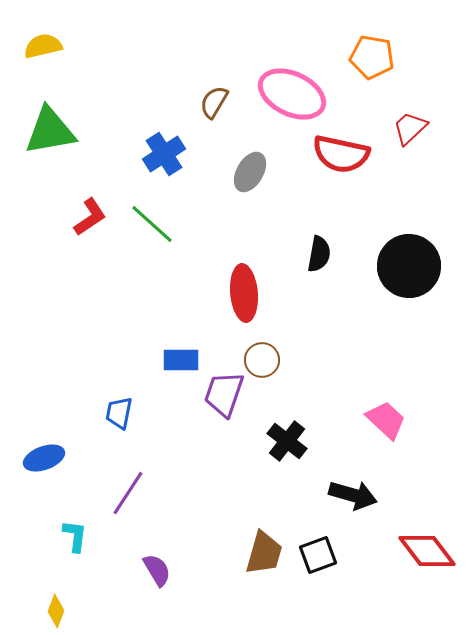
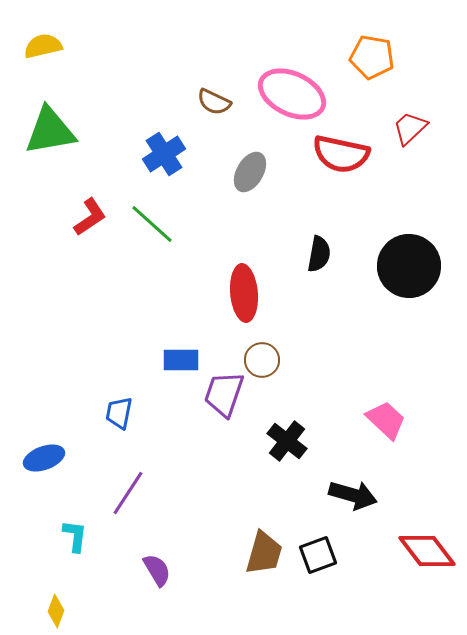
brown semicircle: rotated 96 degrees counterclockwise
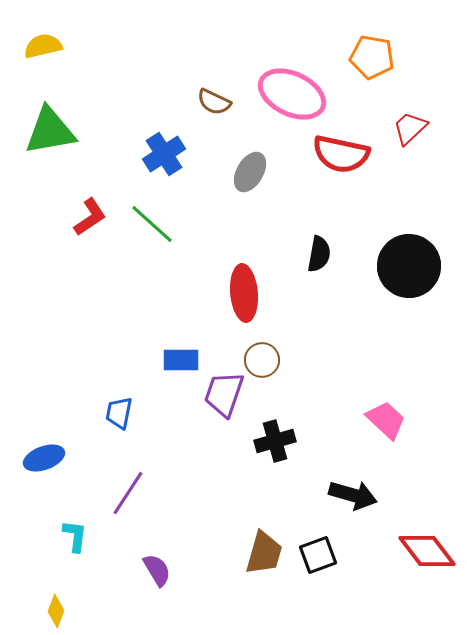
black cross: moved 12 px left; rotated 36 degrees clockwise
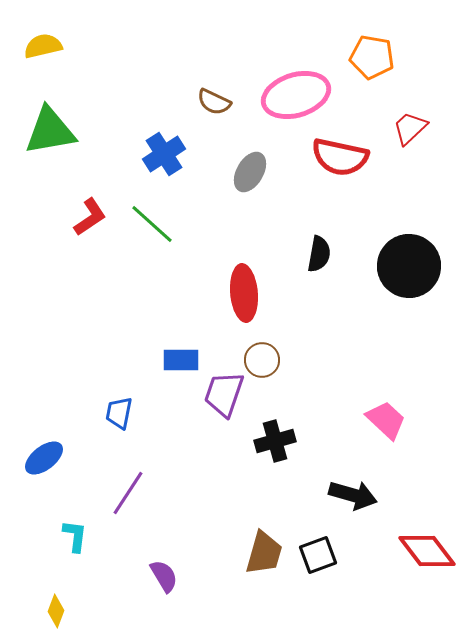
pink ellipse: moved 4 px right, 1 px down; rotated 42 degrees counterclockwise
red semicircle: moved 1 px left, 3 px down
blue ellipse: rotated 18 degrees counterclockwise
purple semicircle: moved 7 px right, 6 px down
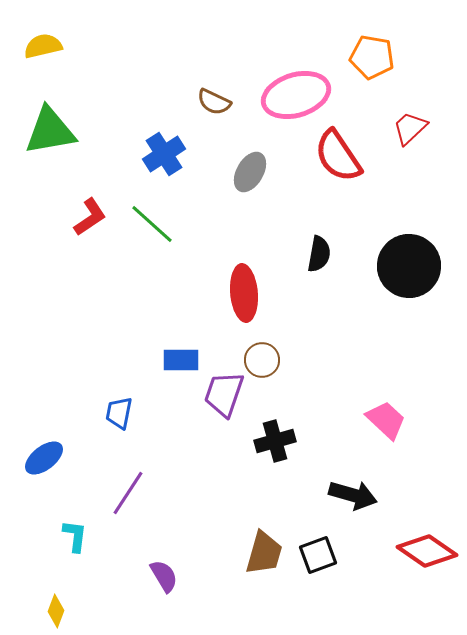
red semicircle: moved 2 px left, 1 px up; rotated 44 degrees clockwise
red diamond: rotated 18 degrees counterclockwise
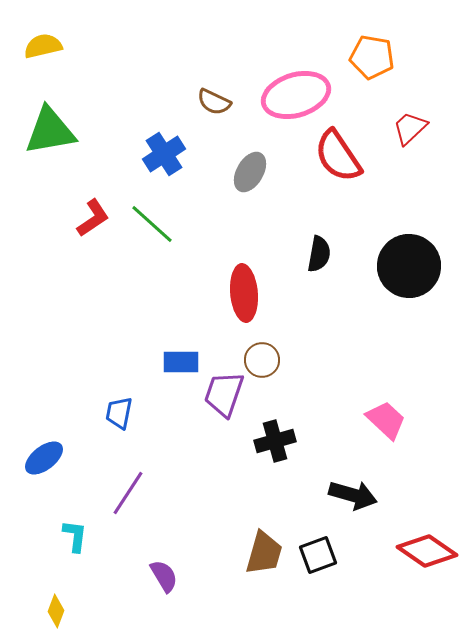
red L-shape: moved 3 px right, 1 px down
blue rectangle: moved 2 px down
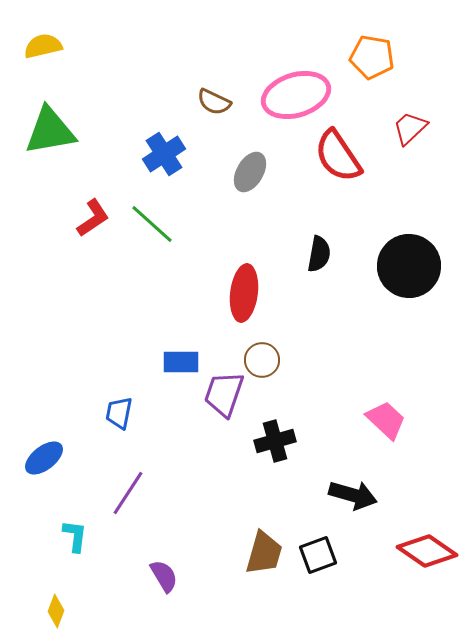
red ellipse: rotated 12 degrees clockwise
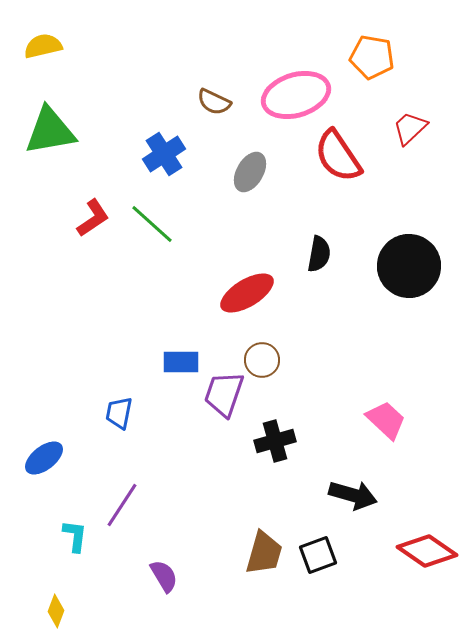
red ellipse: moved 3 px right; rotated 52 degrees clockwise
purple line: moved 6 px left, 12 px down
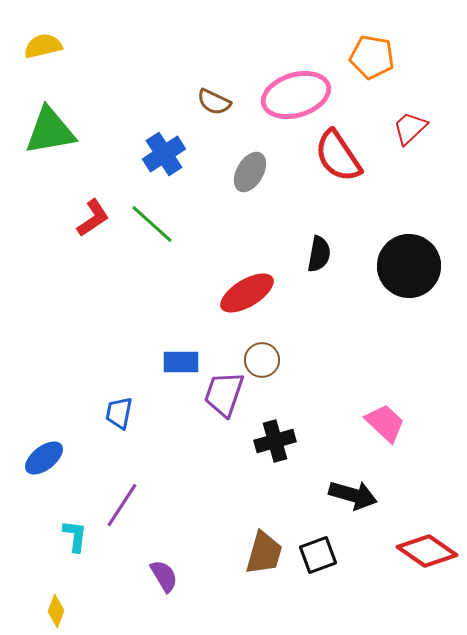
pink trapezoid: moved 1 px left, 3 px down
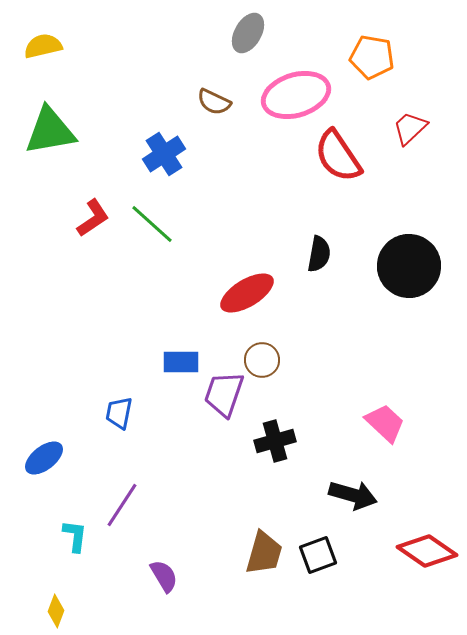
gray ellipse: moved 2 px left, 139 px up
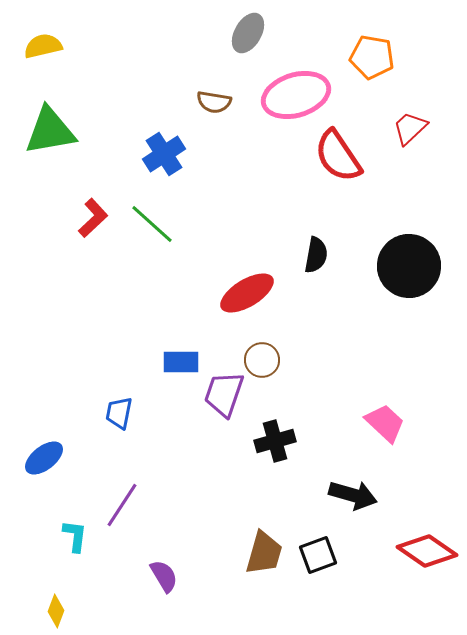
brown semicircle: rotated 16 degrees counterclockwise
red L-shape: rotated 9 degrees counterclockwise
black semicircle: moved 3 px left, 1 px down
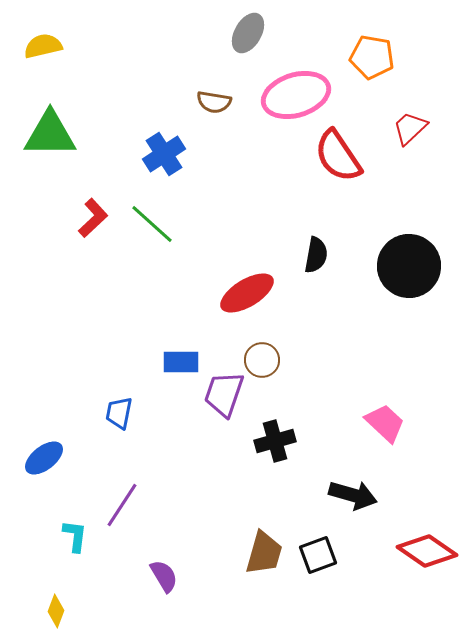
green triangle: moved 3 px down; rotated 10 degrees clockwise
